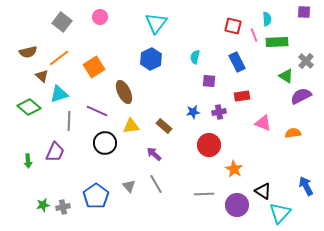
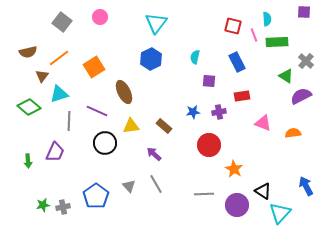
brown triangle at (42, 76): rotated 24 degrees clockwise
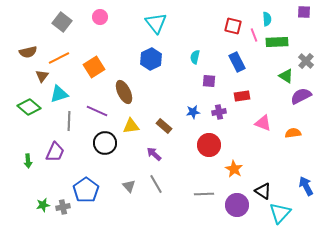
cyan triangle at (156, 23): rotated 15 degrees counterclockwise
orange line at (59, 58): rotated 10 degrees clockwise
blue pentagon at (96, 196): moved 10 px left, 6 px up
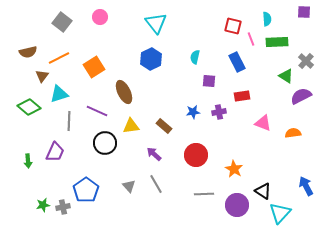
pink line at (254, 35): moved 3 px left, 4 px down
red circle at (209, 145): moved 13 px left, 10 px down
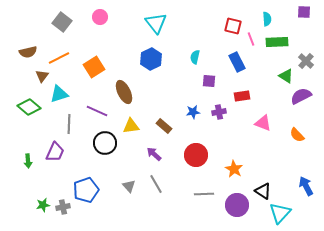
gray line at (69, 121): moved 3 px down
orange semicircle at (293, 133): moved 4 px right, 2 px down; rotated 126 degrees counterclockwise
blue pentagon at (86, 190): rotated 15 degrees clockwise
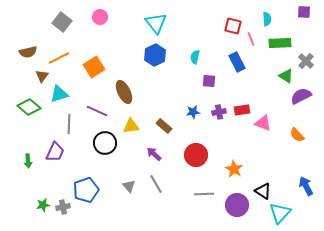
green rectangle at (277, 42): moved 3 px right, 1 px down
blue hexagon at (151, 59): moved 4 px right, 4 px up
red rectangle at (242, 96): moved 14 px down
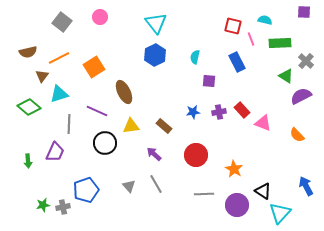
cyan semicircle at (267, 19): moved 2 px left, 1 px down; rotated 72 degrees counterclockwise
red rectangle at (242, 110): rotated 56 degrees clockwise
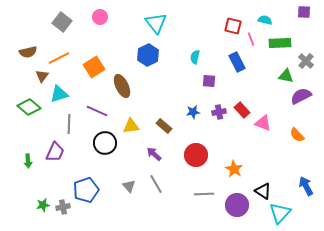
blue hexagon at (155, 55): moved 7 px left
green triangle at (286, 76): rotated 21 degrees counterclockwise
brown ellipse at (124, 92): moved 2 px left, 6 px up
